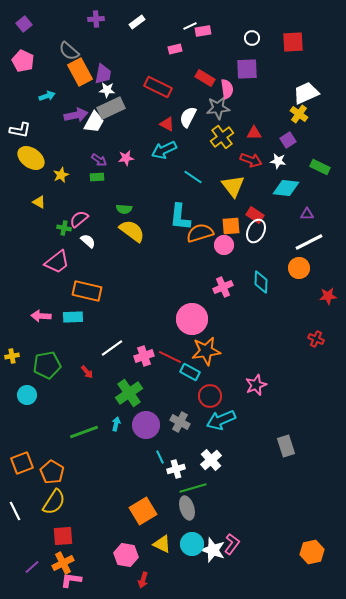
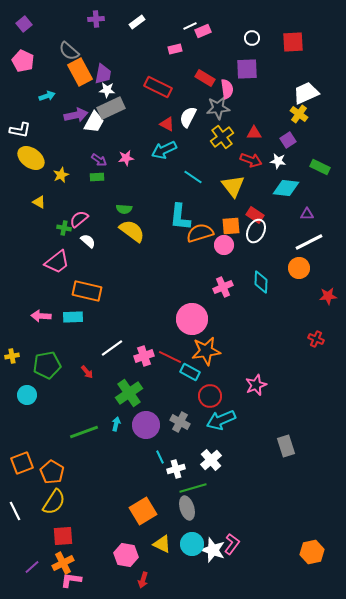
pink rectangle at (203, 31): rotated 14 degrees counterclockwise
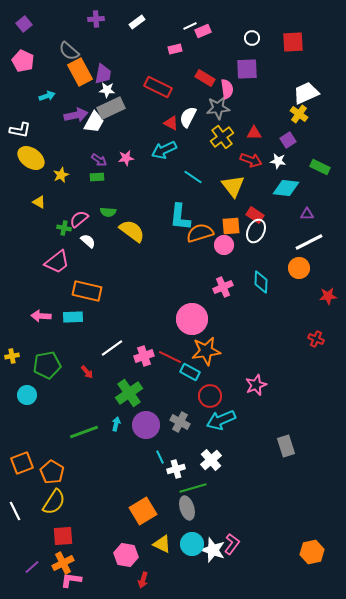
red triangle at (167, 124): moved 4 px right, 1 px up
green semicircle at (124, 209): moved 16 px left, 3 px down
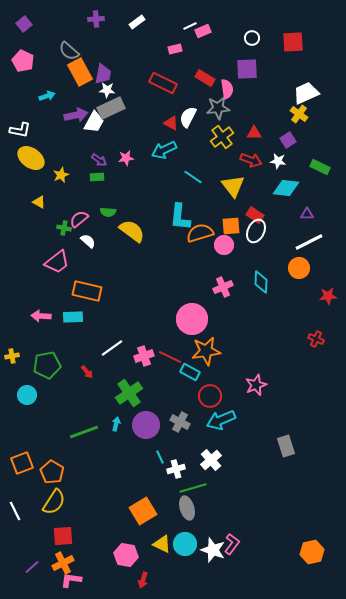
red rectangle at (158, 87): moved 5 px right, 4 px up
cyan circle at (192, 544): moved 7 px left
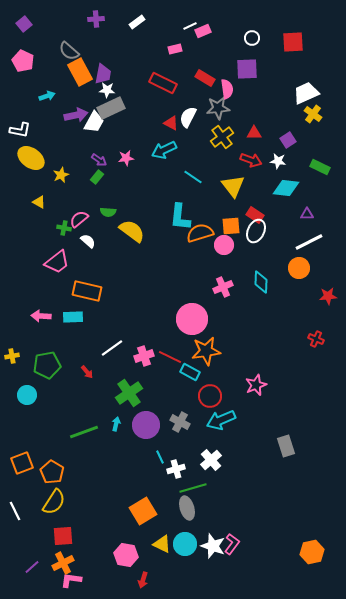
yellow cross at (299, 114): moved 14 px right
green rectangle at (97, 177): rotated 48 degrees counterclockwise
white star at (213, 550): moved 4 px up
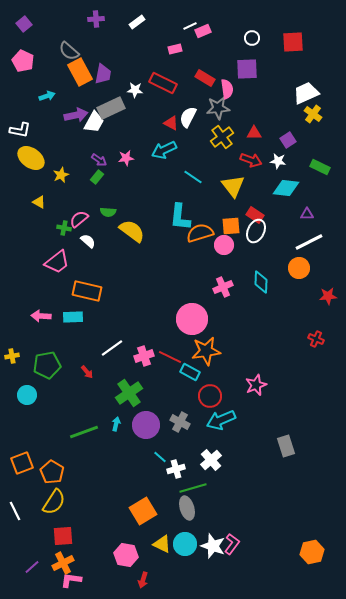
white star at (107, 90): moved 28 px right
cyan line at (160, 457): rotated 24 degrees counterclockwise
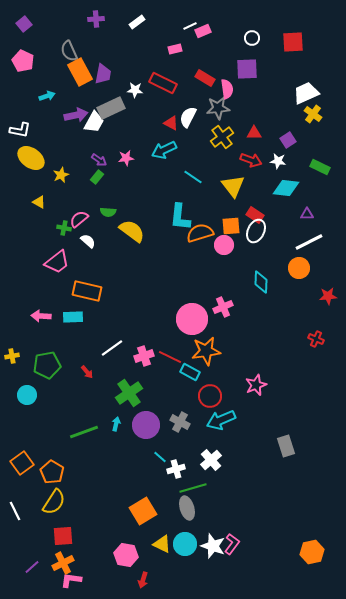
gray semicircle at (69, 51): rotated 25 degrees clockwise
pink cross at (223, 287): moved 20 px down
orange square at (22, 463): rotated 15 degrees counterclockwise
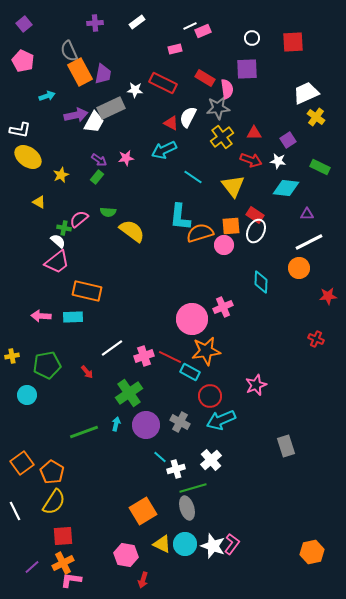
purple cross at (96, 19): moved 1 px left, 4 px down
yellow cross at (313, 114): moved 3 px right, 3 px down
yellow ellipse at (31, 158): moved 3 px left, 1 px up
white semicircle at (88, 241): moved 30 px left
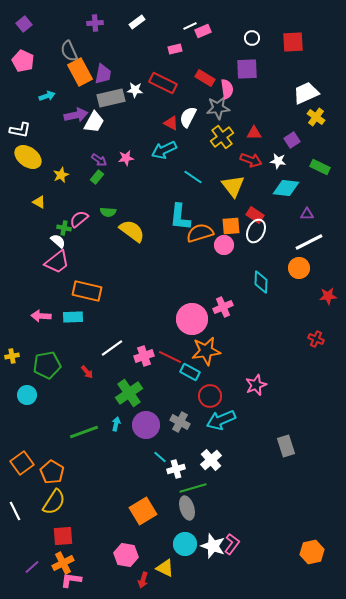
gray rectangle at (111, 108): moved 10 px up; rotated 12 degrees clockwise
purple square at (288, 140): moved 4 px right
yellow triangle at (162, 544): moved 3 px right, 24 px down
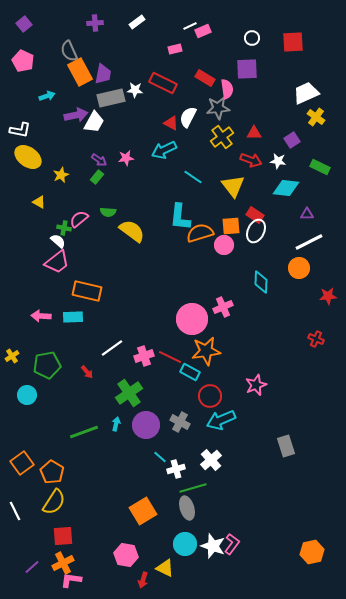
yellow cross at (12, 356): rotated 24 degrees counterclockwise
